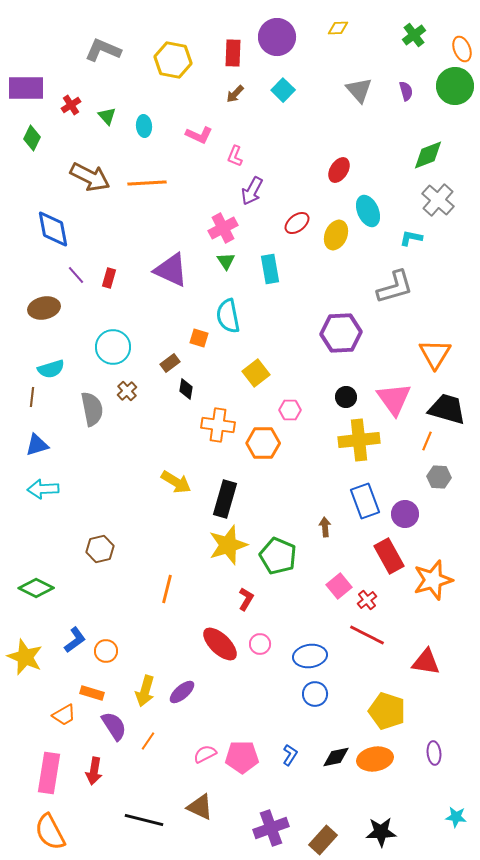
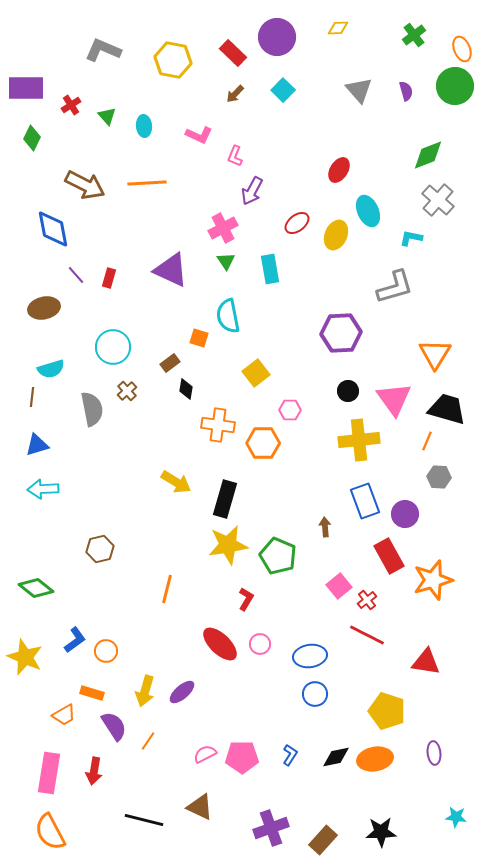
red rectangle at (233, 53): rotated 48 degrees counterclockwise
brown arrow at (90, 177): moved 5 px left, 8 px down
black circle at (346, 397): moved 2 px right, 6 px up
yellow star at (228, 545): rotated 9 degrees clockwise
green diamond at (36, 588): rotated 12 degrees clockwise
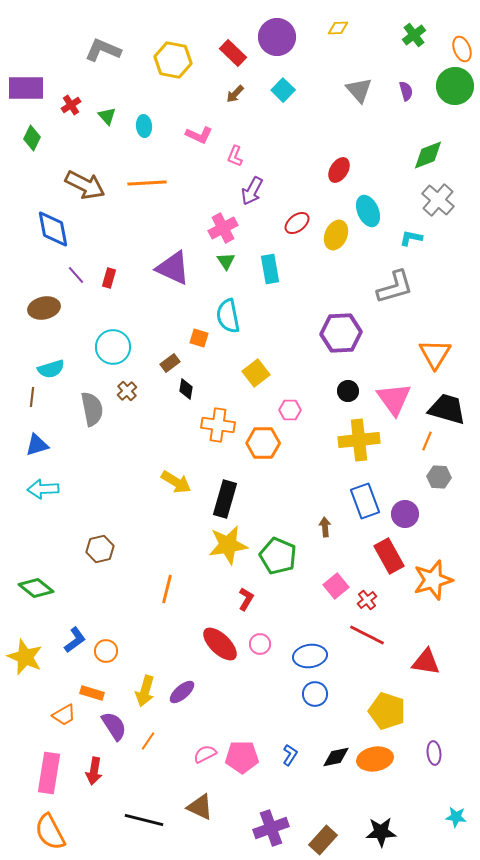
purple triangle at (171, 270): moved 2 px right, 2 px up
pink square at (339, 586): moved 3 px left
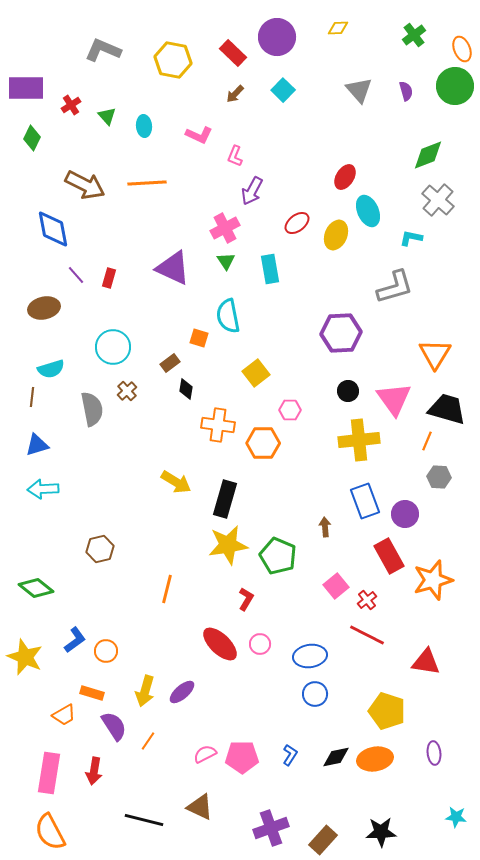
red ellipse at (339, 170): moved 6 px right, 7 px down
pink cross at (223, 228): moved 2 px right
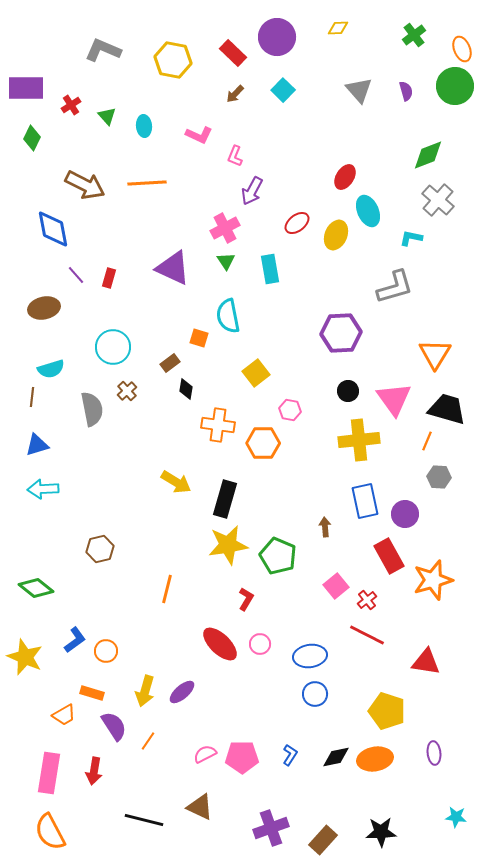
pink hexagon at (290, 410): rotated 10 degrees clockwise
blue rectangle at (365, 501): rotated 8 degrees clockwise
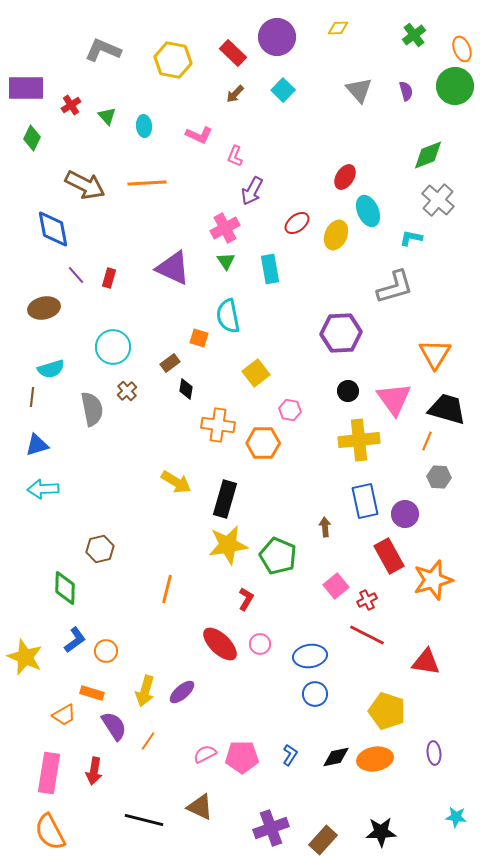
green diamond at (36, 588): moved 29 px right; rotated 52 degrees clockwise
red cross at (367, 600): rotated 12 degrees clockwise
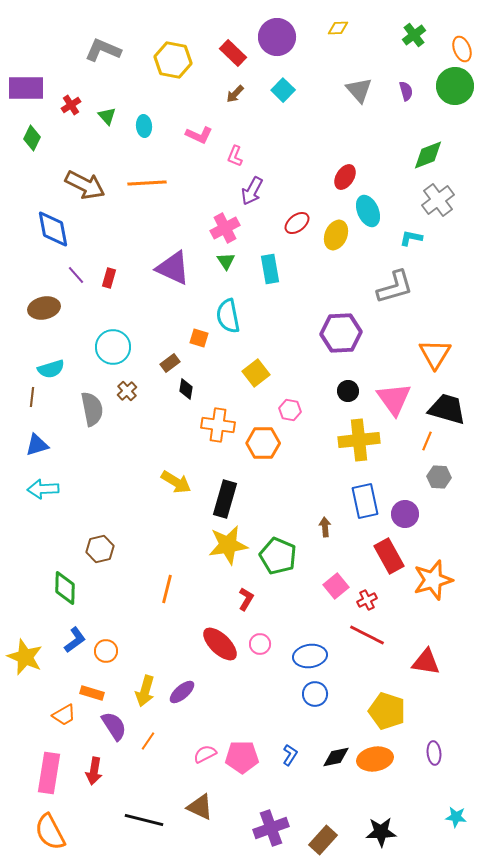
gray cross at (438, 200): rotated 12 degrees clockwise
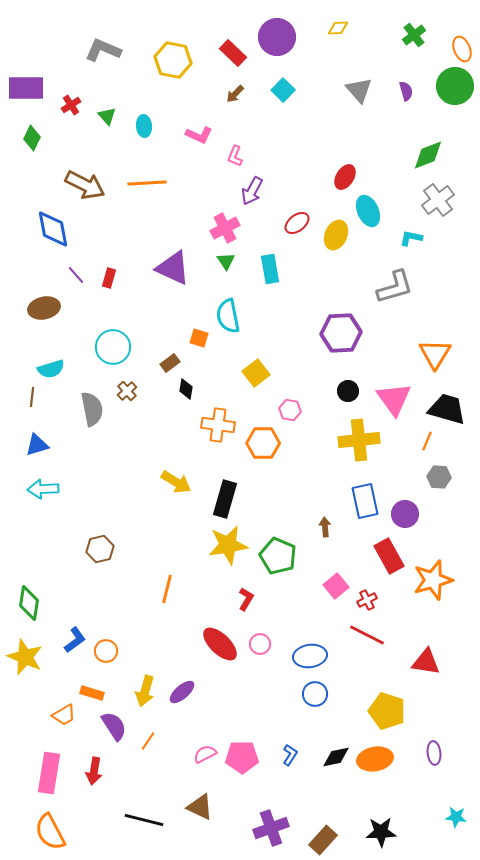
green diamond at (65, 588): moved 36 px left, 15 px down; rotated 8 degrees clockwise
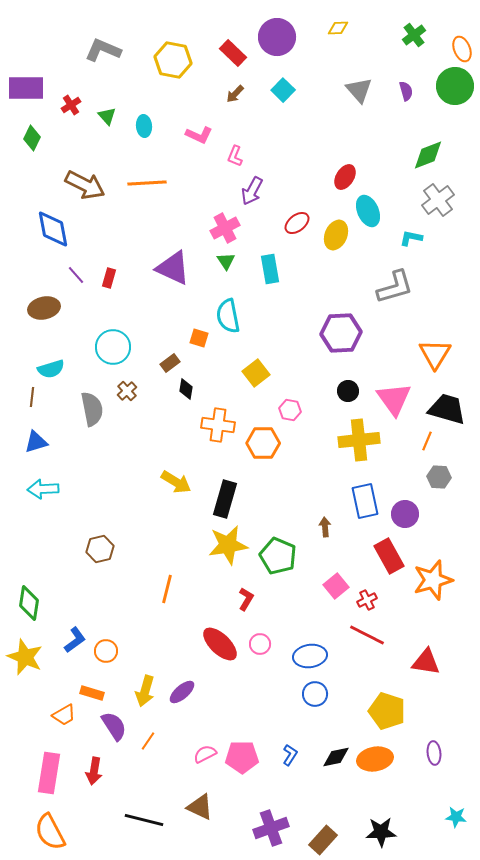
blue triangle at (37, 445): moved 1 px left, 3 px up
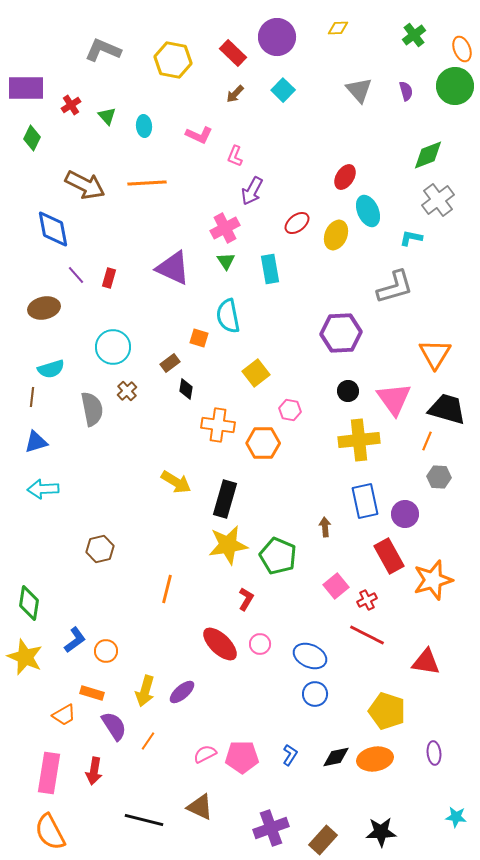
blue ellipse at (310, 656): rotated 32 degrees clockwise
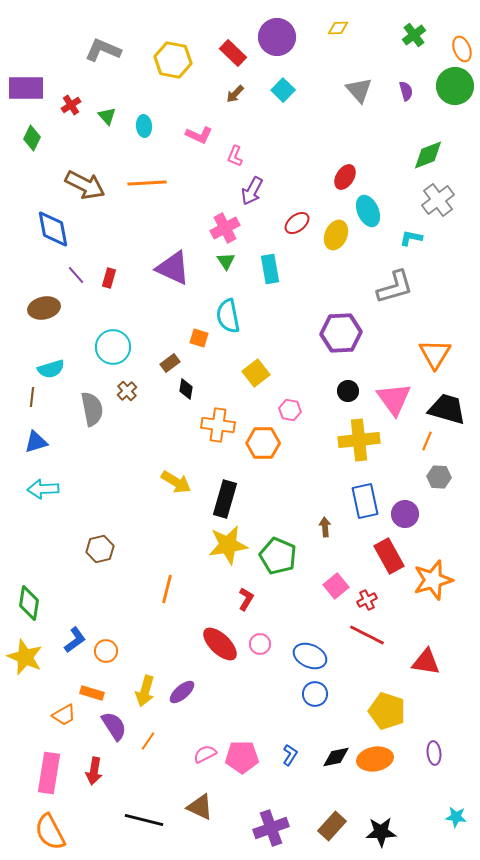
brown rectangle at (323, 840): moved 9 px right, 14 px up
